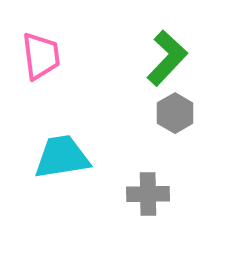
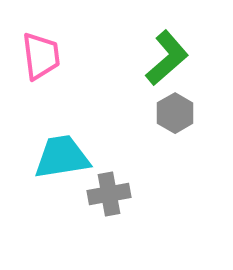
green L-shape: rotated 6 degrees clockwise
gray cross: moved 39 px left; rotated 9 degrees counterclockwise
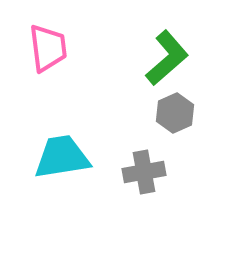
pink trapezoid: moved 7 px right, 8 px up
gray hexagon: rotated 6 degrees clockwise
gray cross: moved 35 px right, 22 px up
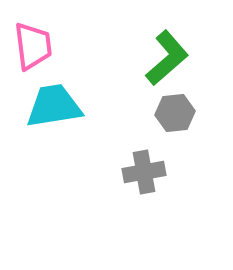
pink trapezoid: moved 15 px left, 2 px up
gray hexagon: rotated 18 degrees clockwise
cyan trapezoid: moved 8 px left, 51 px up
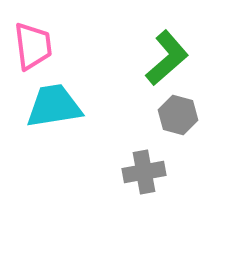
gray hexagon: moved 3 px right, 2 px down; rotated 21 degrees clockwise
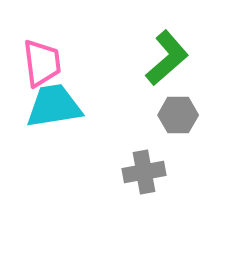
pink trapezoid: moved 9 px right, 17 px down
gray hexagon: rotated 15 degrees counterclockwise
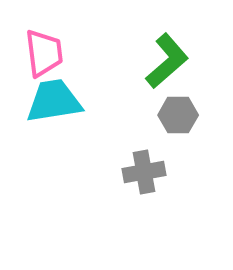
green L-shape: moved 3 px down
pink trapezoid: moved 2 px right, 10 px up
cyan trapezoid: moved 5 px up
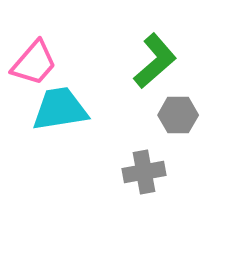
pink trapezoid: moved 10 px left, 10 px down; rotated 48 degrees clockwise
green L-shape: moved 12 px left
cyan trapezoid: moved 6 px right, 8 px down
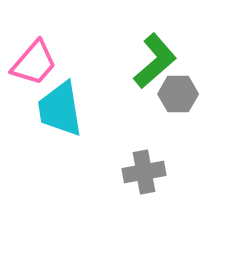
cyan trapezoid: rotated 90 degrees counterclockwise
gray hexagon: moved 21 px up
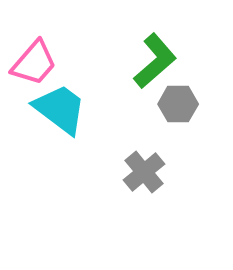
gray hexagon: moved 10 px down
cyan trapezoid: rotated 136 degrees clockwise
gray cross: rotated 30 degrees counterclockwise
